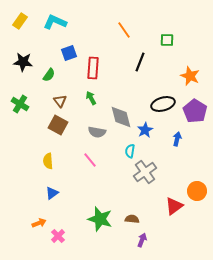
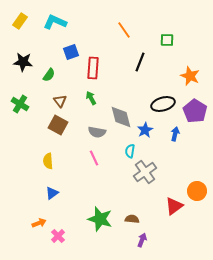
blue square: moved 2 px right, 1 px up
blue arrow: moved 2 px left, 5 px up
pink line: moved 4 px right, 2 px up; rotated 14 degrees clockwise
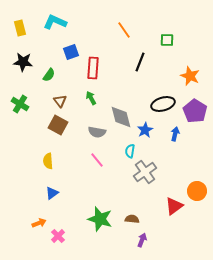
yellow rectangle: moved 7 px down; rotated 49 degrees counterclockwise
pink line: moved 3 px right, 2 px down; rotated 14 degrees counterclockwise
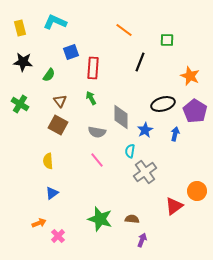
orange line: rotated 18 degrees counterclockwise
gray diamond: rotated 15 degrees clockwise
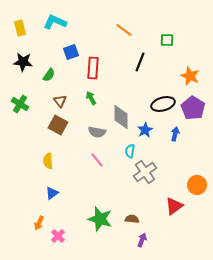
purple pentagon: moved 2 px left, 3 px up
orange circle: moved 6 px up
orange arrow: rotated 136 degrees clockwise
